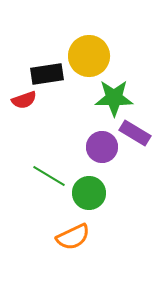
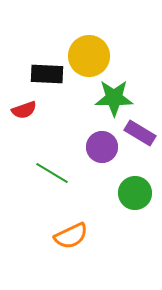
black rectangle: rotated 12 degrees clockwise
red semicircle: moved 10 px down
purple rectangle: moved 5 px right
green line: moved 3 px right, 3 px up
green circle: moved 46 px right
orange semicircle: moved 2 px left, 1 px up
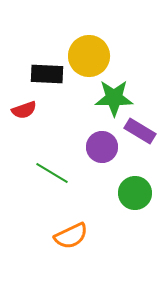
purple rectangle: moved 2 px up
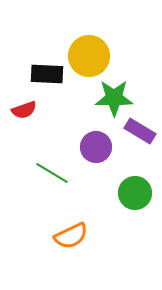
purple circle: moved 6 px left
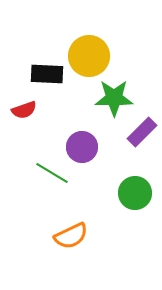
purple rectangle: moved 2 px right, 1 px down; rotated 76 degrees counterclockwise
purple circle: moved 14 px left
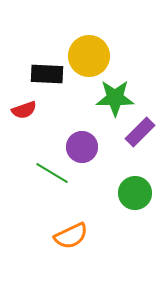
green star: moved 1 px right
purple rectangle: moved 2 px left
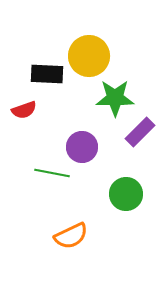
green line: rotated 20 degrees counterclockwise
green circle: moved 9 px left, 1 px down
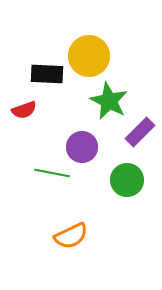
green star: moved 6 px left, 3 px down; rotated 27 degrees clockwise
green circle: moved 1 px right, 14 px up
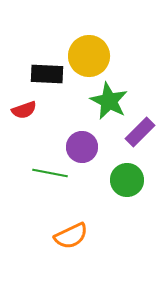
green line: moved 2 px left
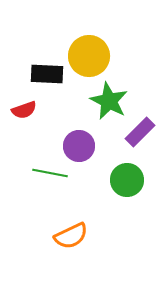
purple circle: moved 3 px left, 1 px up
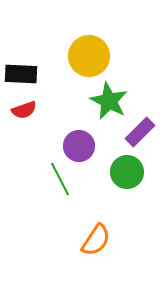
black rectangle: moved 26 px left
green line: moved 10 px right, 6 px down; rotated 52 degrees clockwise
green circle: moved 8 px up
orange semicircle: moved 25 px right, 4 px down; rotated 32 degrees counterclockwise
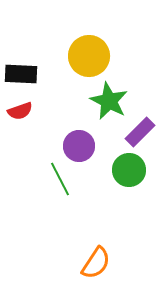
red semicircle: moved 4 px left, 1 px down
green circle: moved 2 px right, 2 px up
orange semicircle: moved 23 px down
